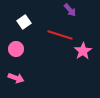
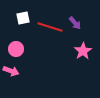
purple arrow: moved 5 px right, 13 px down
white square: moved 1 px left, 4 px up; rotated 24 degrees clockwise
red line: moved 10 px left, 8 px up
pink arrow: moved 5 px left, 7 px up
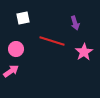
purple arrow: rotated 24 degrees clockwise
red line: moved 2 px right, 14 px down
pink star: moved 1 px right, 1 px down
pink arrow: rotated 56 degrees counterclockwise
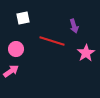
purple arrow: moved 1 px left, 3 px down
pink star: moved 2 px right, 1 px down
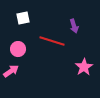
pink circle: moved 2 px right
pink star: moved 2 px left, 14 px down
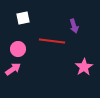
red line: rotated 10 degrees counterclockwise
pink arrow: moved 2 px right, 2 px up
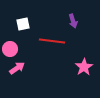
white square: moved 6 px down
purple arrow: moved 1 px left, 5 px up
pink circle: moved 8 px left
pink arrow: moved 4 px right, 1 px up
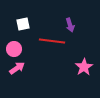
purple arrow: moved 3 px left, 4 px down
pink circle: moved 4 px right
